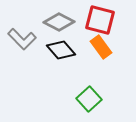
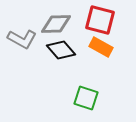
gray diamond: moved 3 px left, 2 px down; rotated 28 degrees counterclockwise
gray L-shape: rotated 16 degrees counterclockwise
orange rectangle: rotated 25 degrees counterclockwise
green square: moved 3 px left, 1 px up; rotated 30 degrees counterclockwise
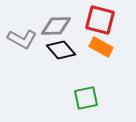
gray diamond: moved 2 px down
green square: rotated 30 degrees counterclockwise
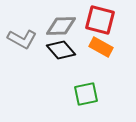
gray diamond: moved 5 px right
green square: moved 4 px up
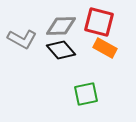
red square: moved 1 px left, 2 px down
orange rectangle: moved 4 px right, 1 px down
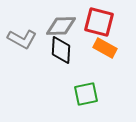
black diamond: rotated 44 degrees clockwise
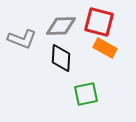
gray L-shape: rotated 8 degrees counterclockwise
black diamond: moved 8 px down
